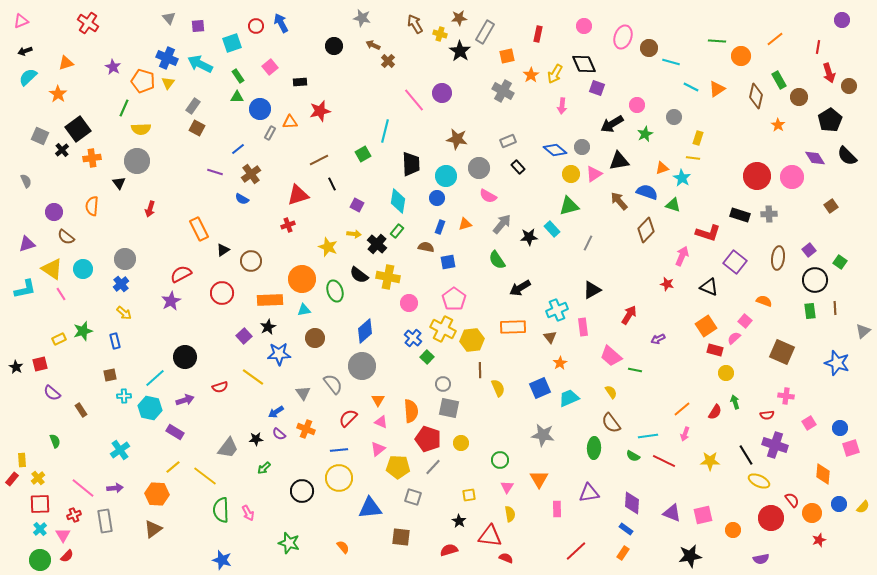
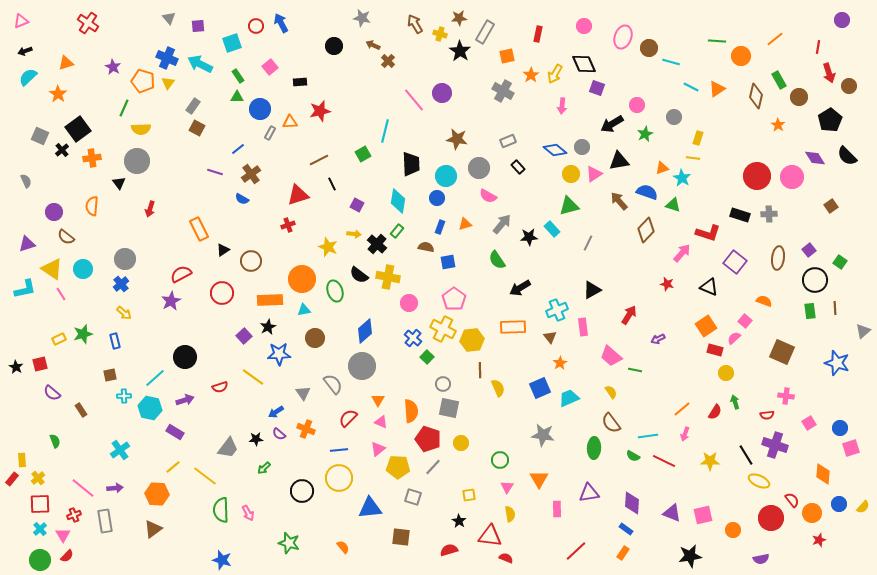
pink arrow at (682, 256): moved 3 px up; rotated 18 degrees clockwise
green star at (83, 331): moved 3 px down
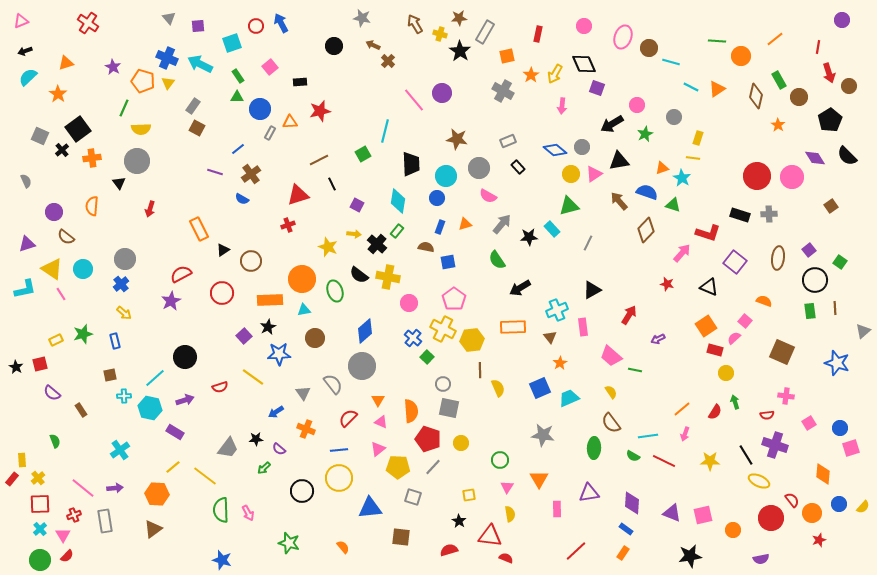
yellow rectangle at (59, 339): moved 3 px left, 1 px down
purple semicircle at (279, 434): moved 15 px down
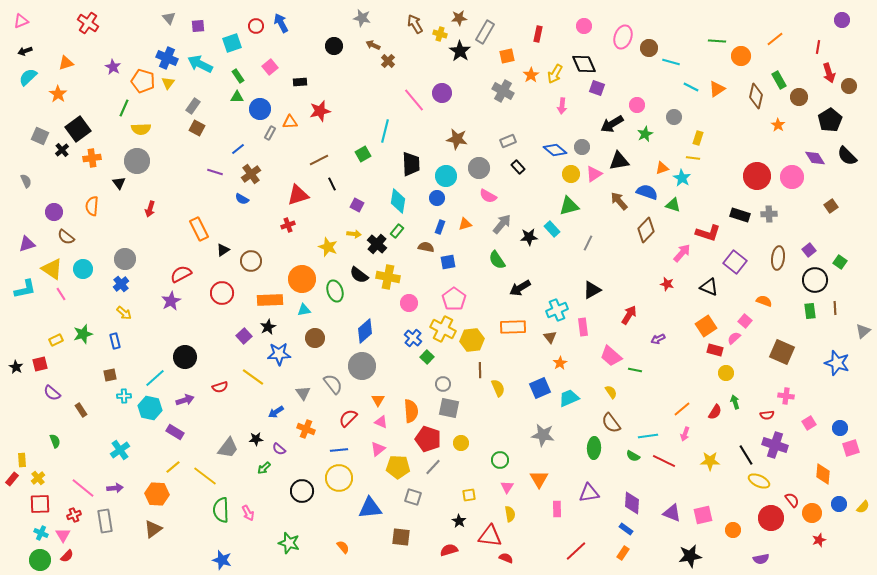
cyan cross at (40, 529): moved 1 px right, 4 px down; rotated 24 degrees counterclockwise
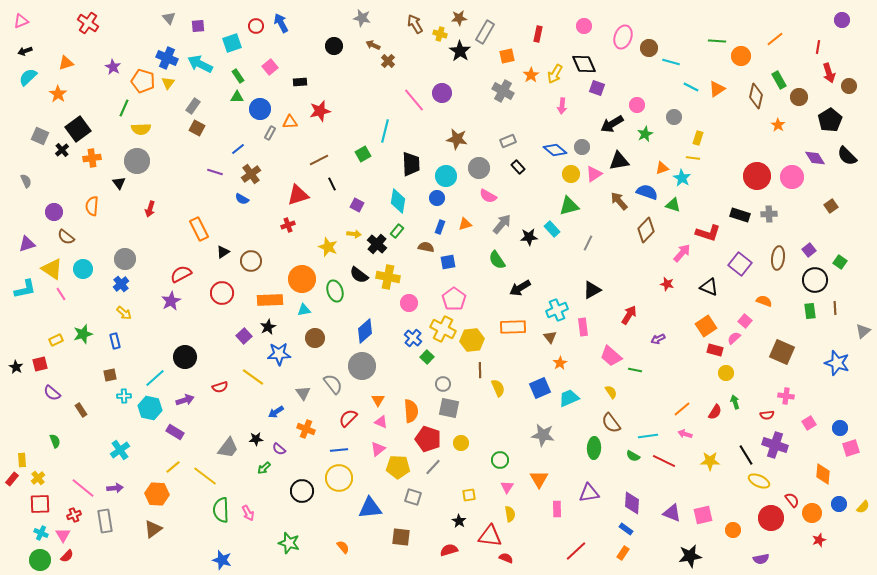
black triangle at (223, 250): moved 2 px down
purple square at (735, 262): moved 5 px right, 2 px down
pink arrow at (685, 434): rotated 88 degrees clockwise
